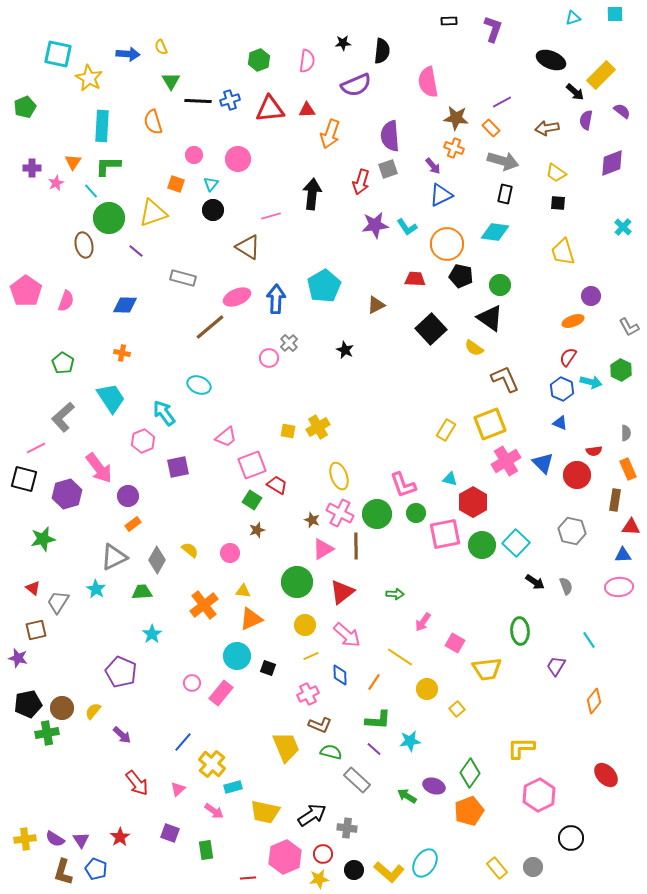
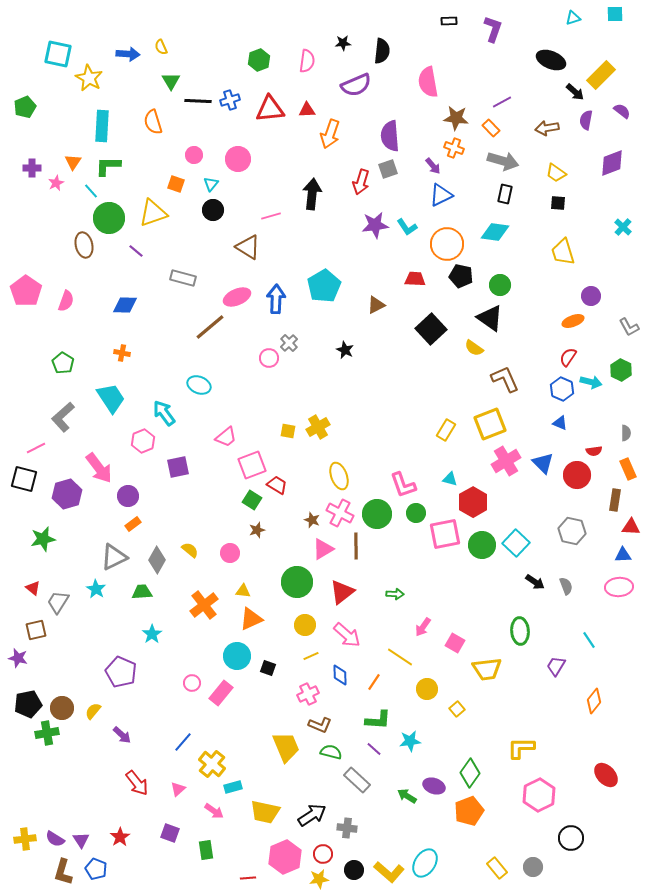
pink arrow at (423, 622): moved 5 px down
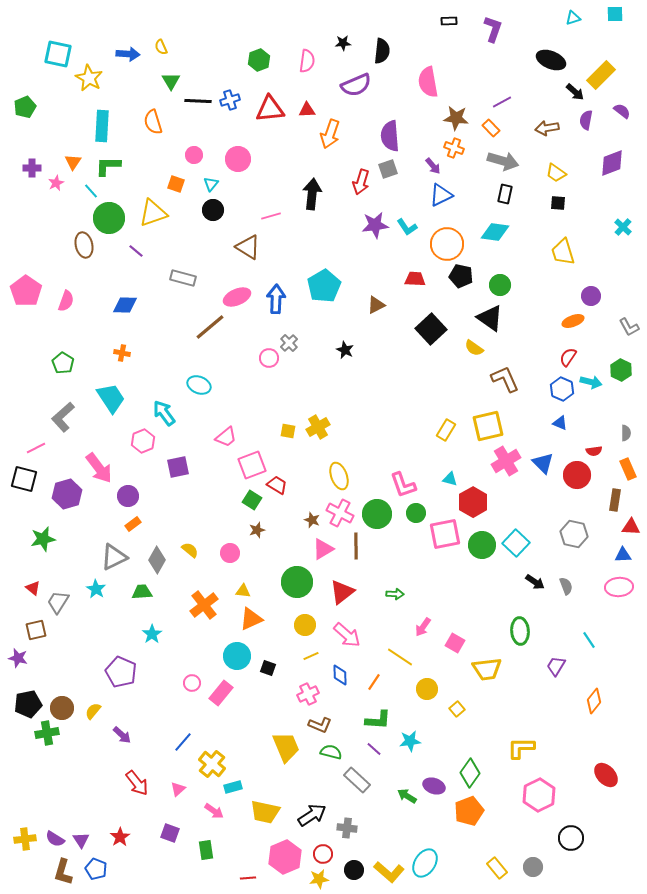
yellow square at (490, 424): moved 2 px left, 2 px down; rotated 8 degrees clockwise
gray hexagon at (572, 531): moved 2 px right, 3 px down
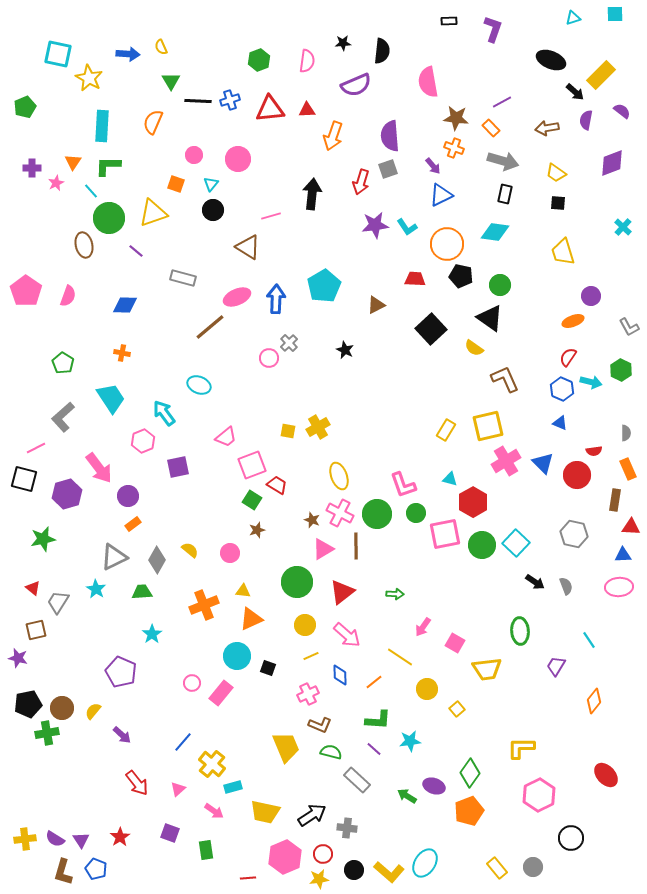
orange semicircle at (153, 122): rotated 40 degrees clockwise
orange arrow at (330, 134): moved 3 px right, 2 px down
pink semicircle at (66, 301): moved 2 px right, 5 px up
orange cross at (204, 605): rotated 16 degrees clockwise
orange line at (374, 682): rotated 18 degrees clockwise
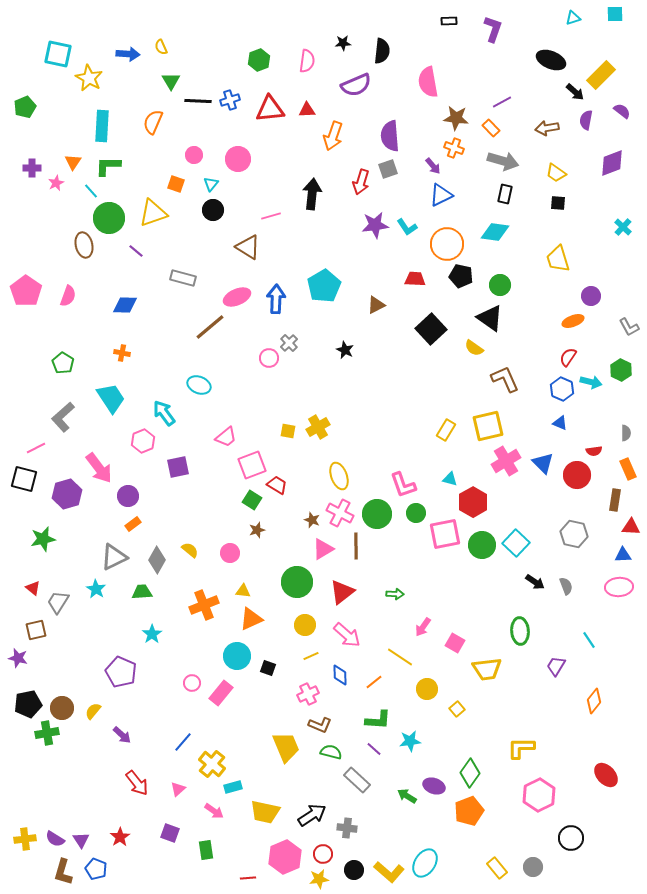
yellow trapezoid at (563, 252): moved 5 px left, 7 px down
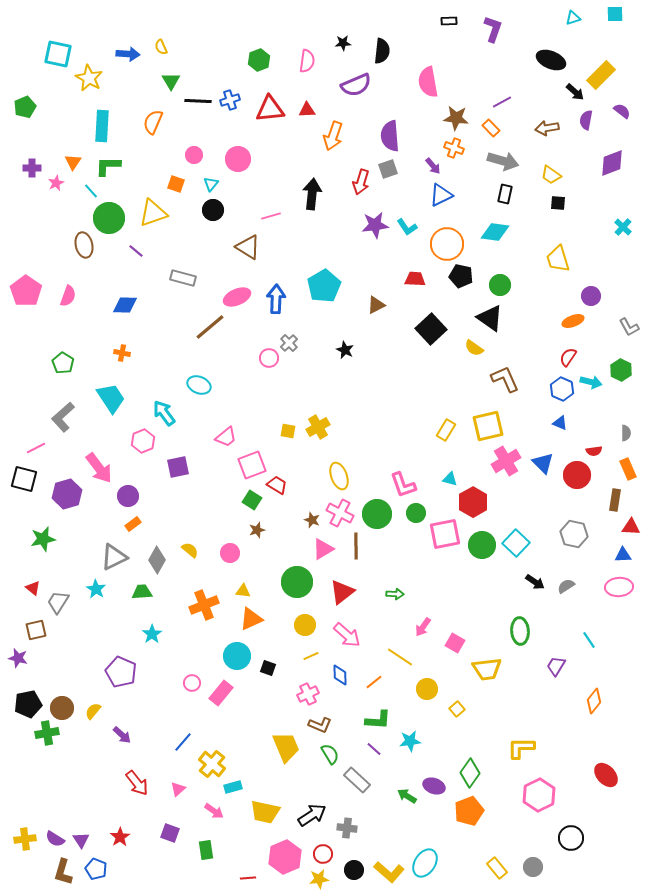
yellow trapezoid at (556, 173): moved 5 px left, 2 px down
gray semicircle at (566, 586): rotated 102 degrees counterclockwise
green semicircle at (331, 752): moved 1 px left, 2 px down; rotated 45 degrees clockwise
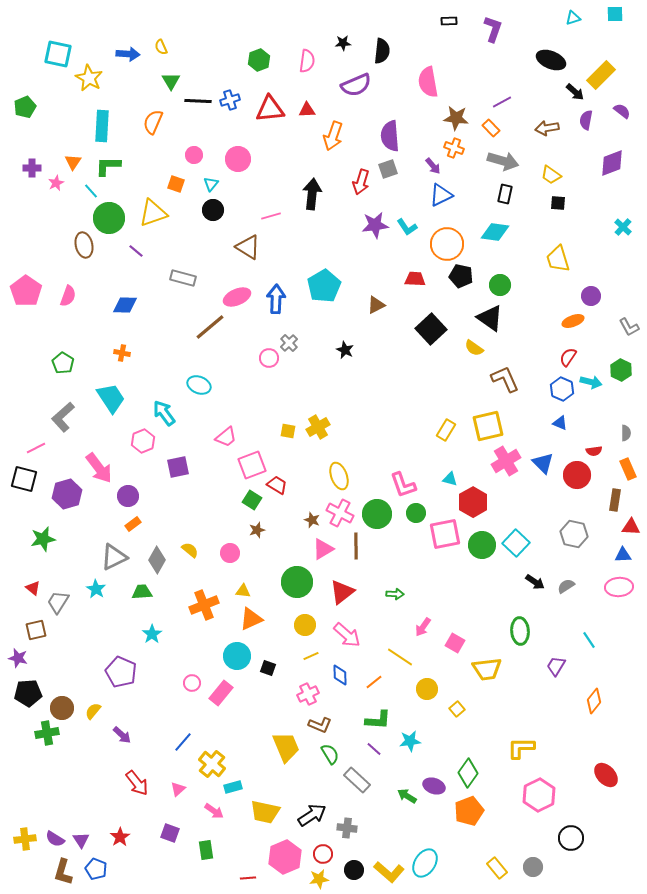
black pentagon at (28, 704): moved 11 px up; rotated 8 degrees clockwise
green diamond at (470, 773): moved 2 px left
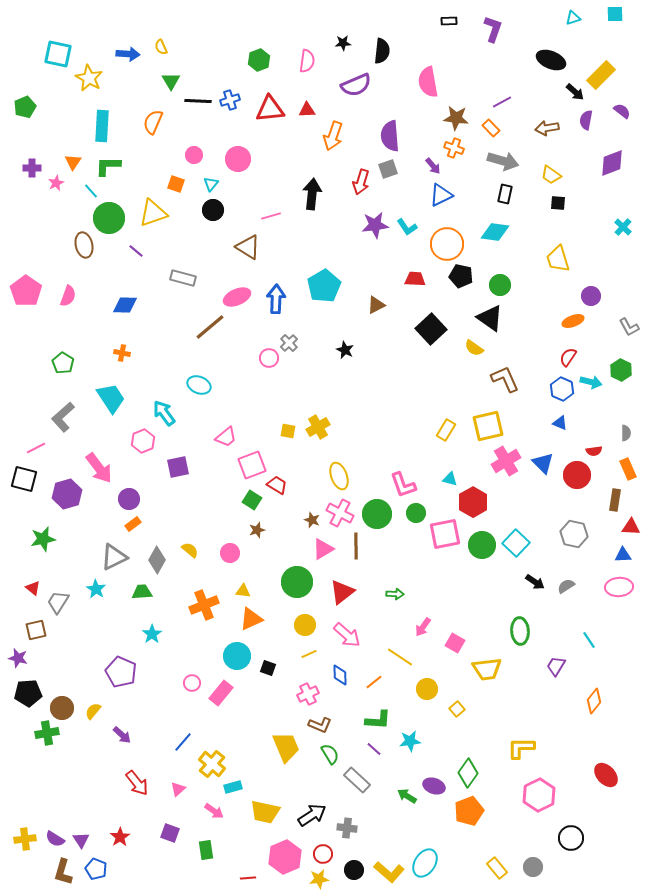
purple circle at (128, 496): moved 1 px right, 3 px down
yellow line at (311, 656): moved 2 px left, 2 px up
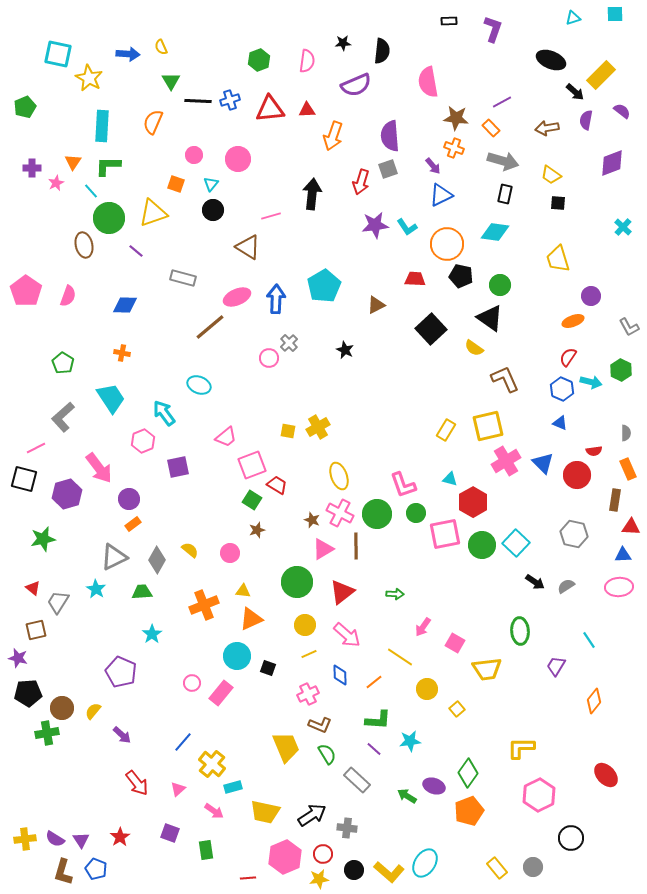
green semicircle at (330, 754): moved 3 px left
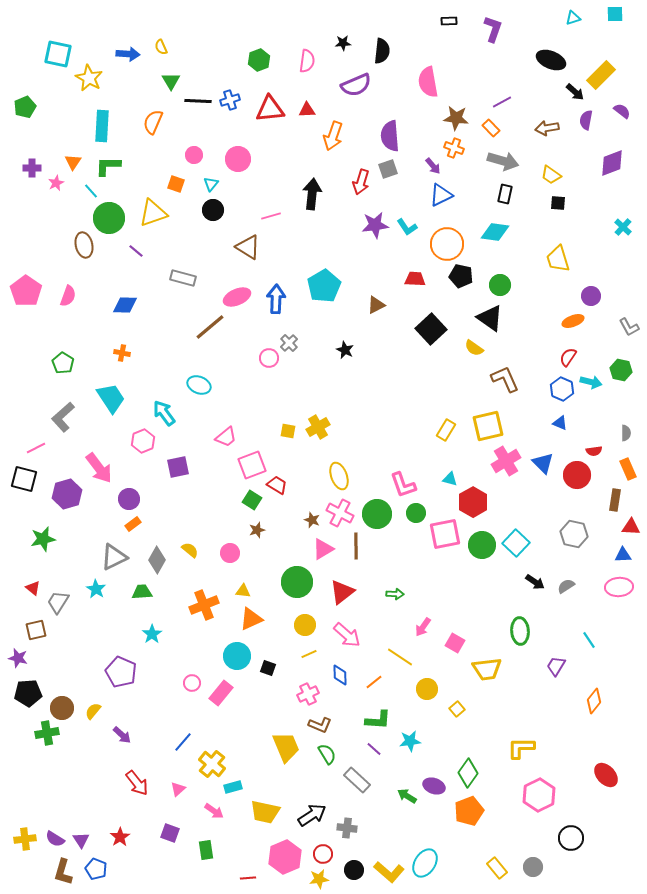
green hexagon at (621, 370): rotated 15 degrees counterclockwise
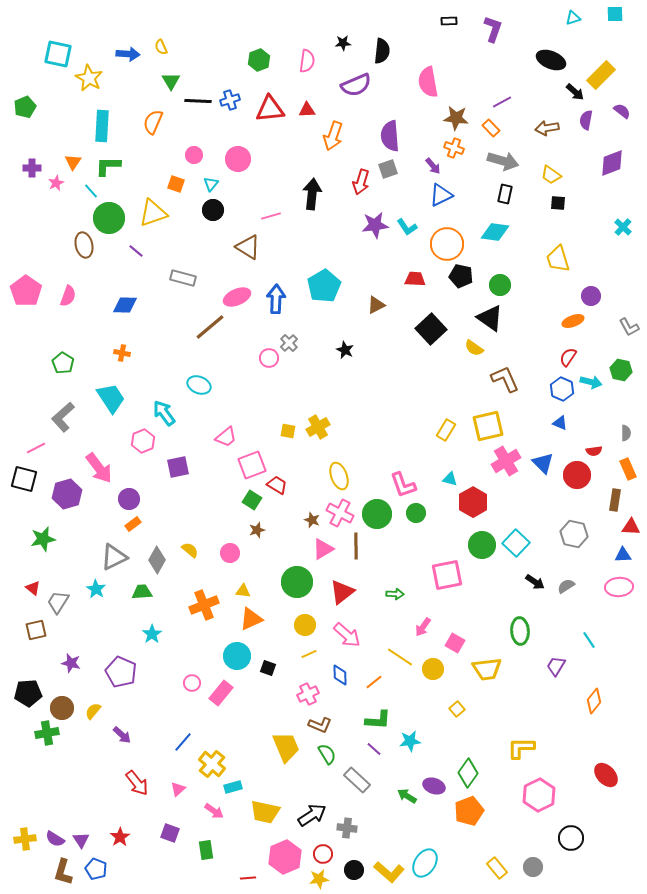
pink square at (445, 534): moved 2 px right, 41 px down
purple star at (18, 658): moved 53 px right, 5 px down
yellow circle at (427, 689): moved 6 px right, 20 px up
